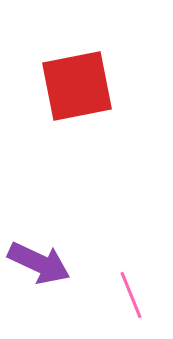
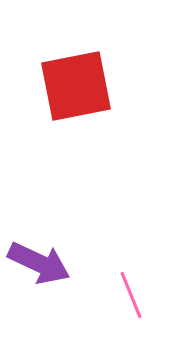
red square: moved 1 px left
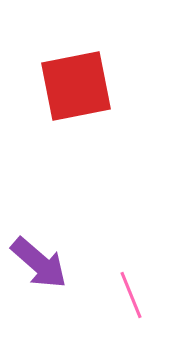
purple arrow: rotated 16 degrees clockwise
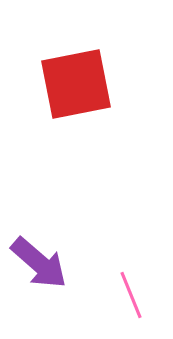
red square: moved 2 px up
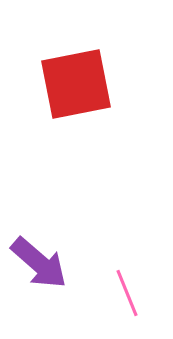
pink line: moved 4 px left, 2 px up
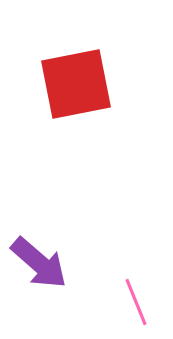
pink line: moved 9 px right, 9 px down
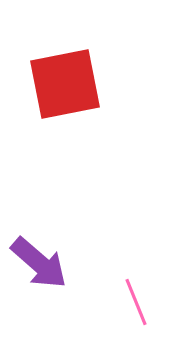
red square: moved 11 px left
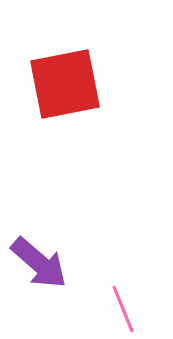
pink line: moved 13 px left, 7 px down
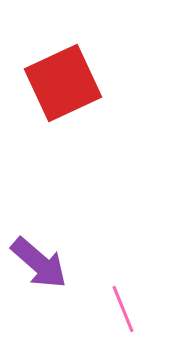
red square: moved 2 px left, 1 px up; rotated 14 degrees counterclockwise
